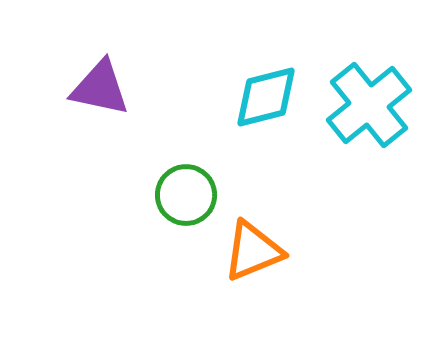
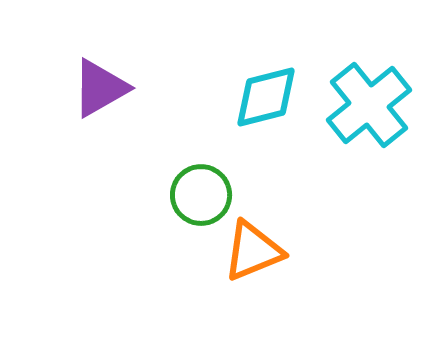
purple triangle: rotated 42 degrees counterclockwise
green circle: moved 15 px right
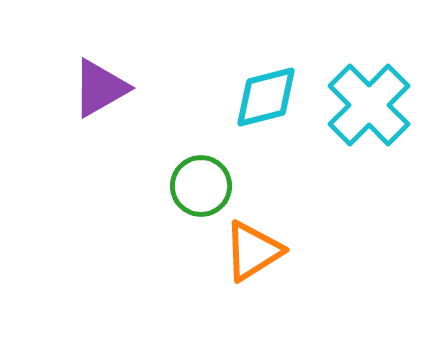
cyan cross: rotated 6 degrees counterclockwise
green circle: moved 9 px up
orange triangle: rotated 10 degrees counterclockwise
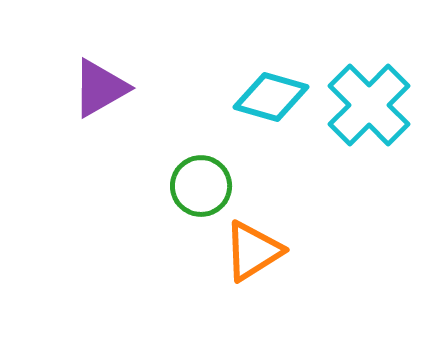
cyan diamond: moved 5 px right; rotated 30 degrees clockwise
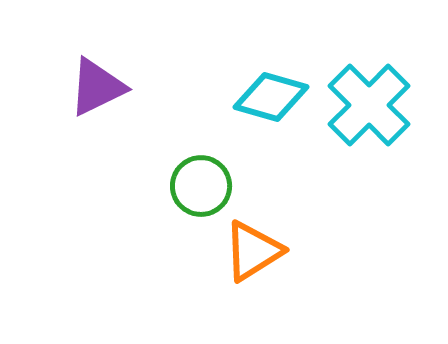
purple triangle: moved 3 px left, 1 px up; rotated 4 degrees clockwise
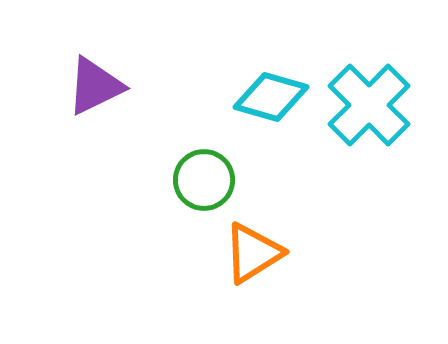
purple triangle: moved 2 px left, 1 px up
green circle: moved 3 px right, 6 px up
orange triangle: moved 2 px down
